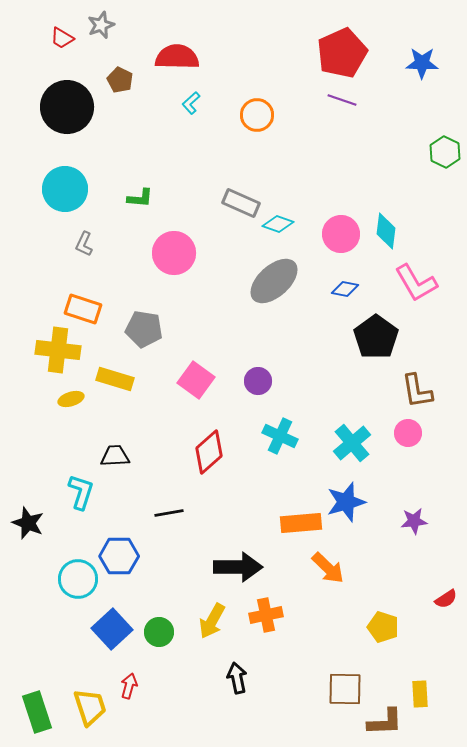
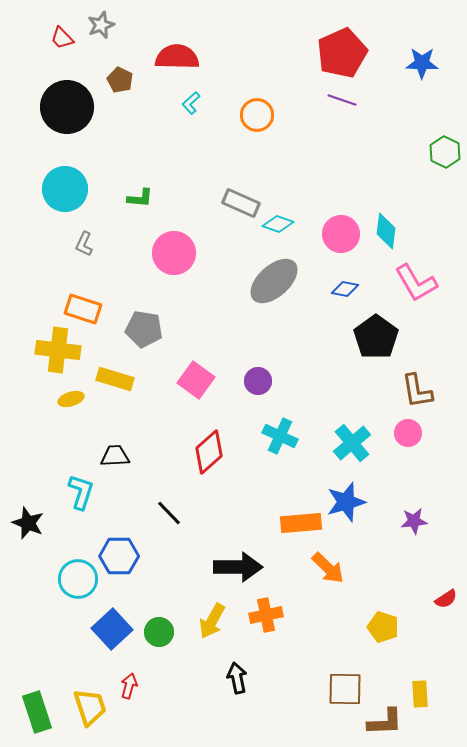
red trapezoid at (62, 38): rotated 15 degrees clockwise
black line at (169, 513): rotated 56 degrees clockwise
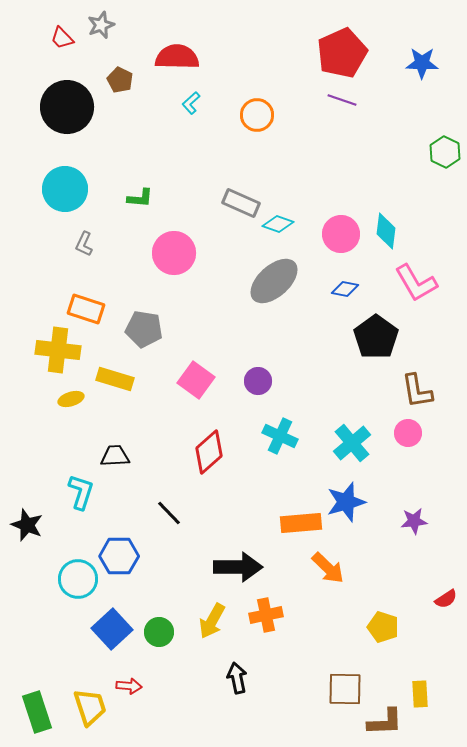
orange rectangle at (83, 309): moved 3 px right
black star at (28, 523): moved 1 px left, 2 px down
red arrow at (129, 686): rotated 80 degrees clockwise
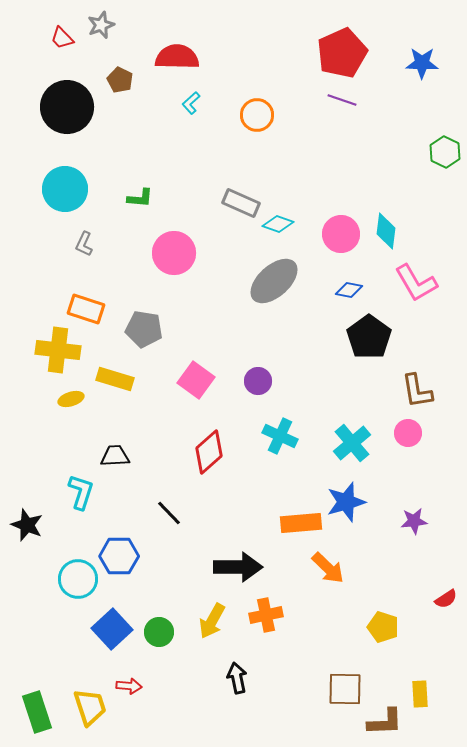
blue diamond at (345, 289): moved 4 px right, 1 px down
black pentagon at (376, 337): moved 7 px left
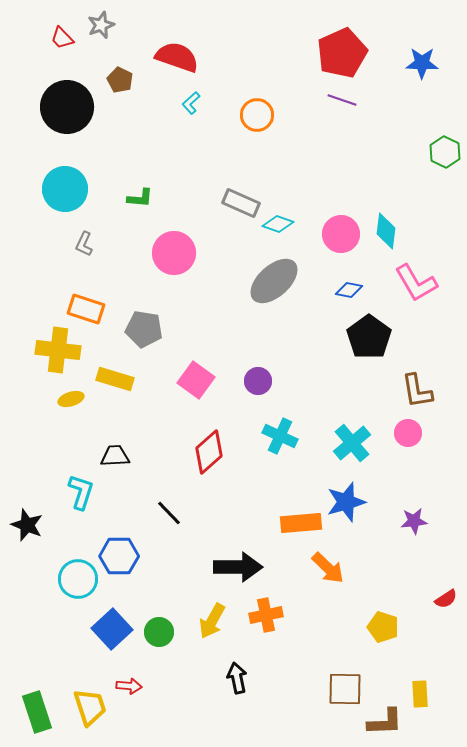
red semicircle at (177, 57): rotated 18 degrees clockwise
